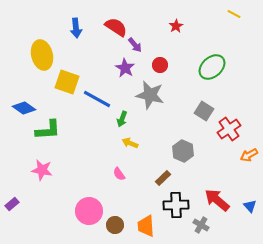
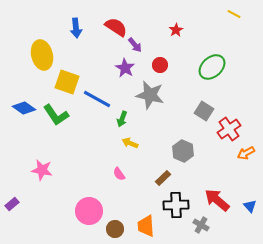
red star: moved 4 px down
green L-shape: moved 8 px right, 15 px up; rotated 60 degrees clockwise
orange arrow: moved 3 px left, 2 px up
brown circle: moved 4 px down
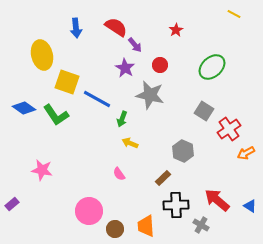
blue triangle: rotated 16 degrees counterclockwise
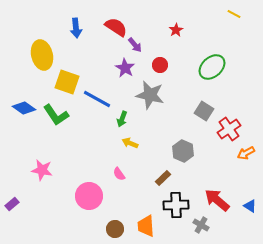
pink circle: moved 15 px up
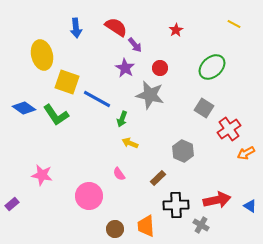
yellow line: moved 10 px down
red circle: moved 3 px down
gray square: moved 3 px up
pink star: moved 5 px down
brown rectangle: moved 5 px left
red arrow: rotated 128 degrees clockwise
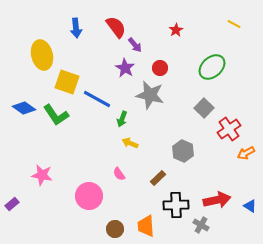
red semicircle: rotated 20 degrees clockwise
gray square: rotated 12 degrees clockwise
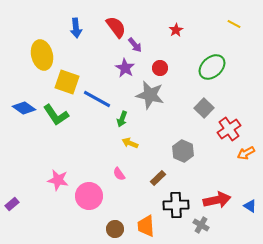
pink star: moved 16 px right, 5 px down
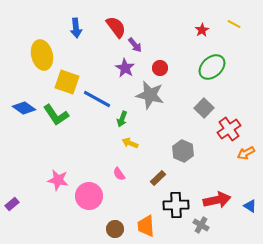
red star: moved 26 px right
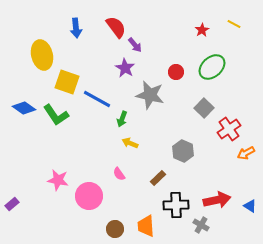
red circle: moved 16 px right, 4 px down
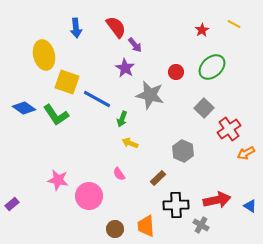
yellow ellipse: moved 2 px right
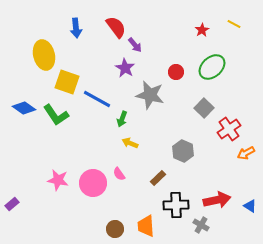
pink circle: moved 4 px right, 13 px up
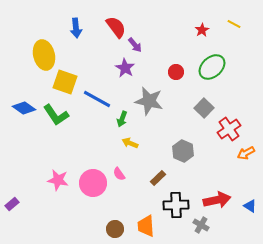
yellow square: moved 2 px left
gray star: moved 1 px left, 6 px down
